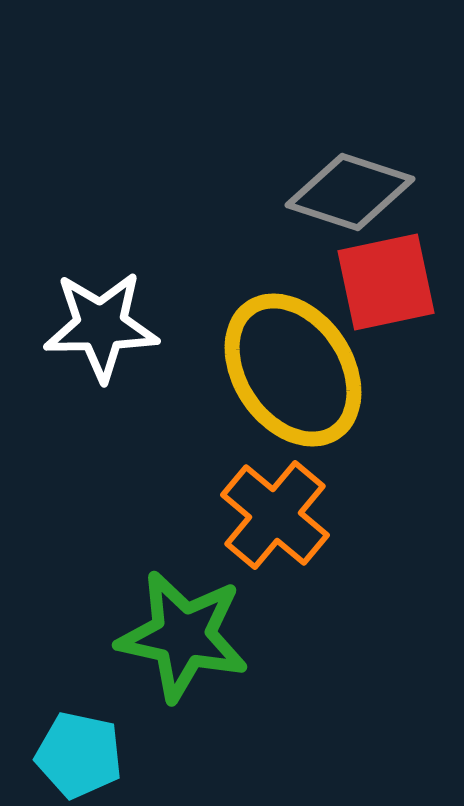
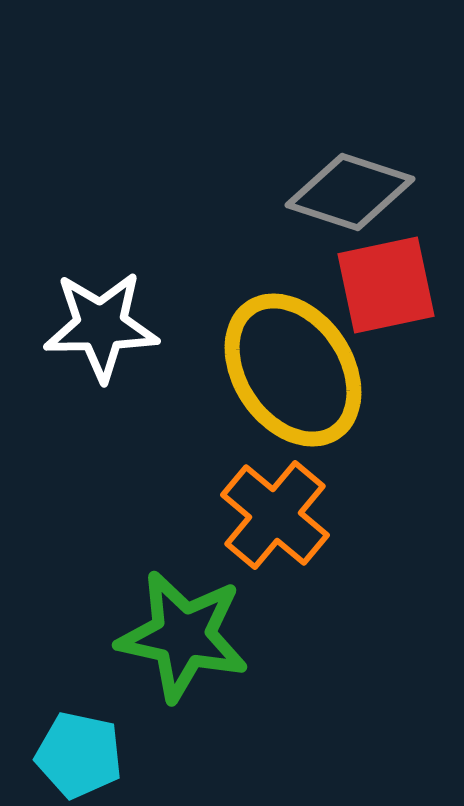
red square: moved 3 px down
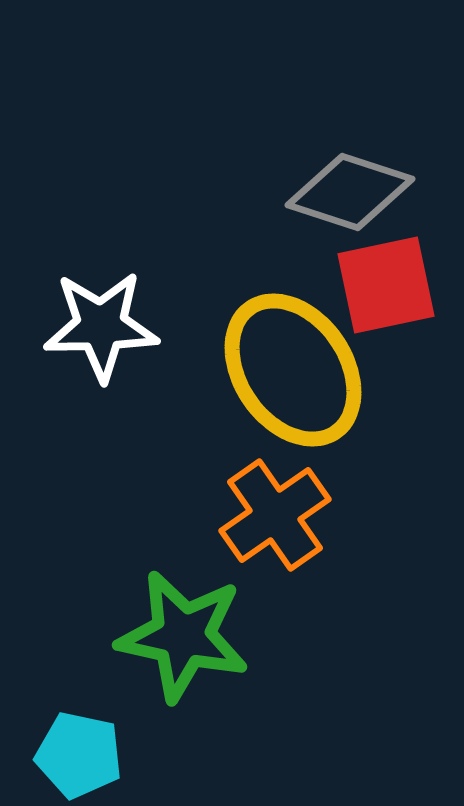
orange cross: rotated 15 degrees clockwise
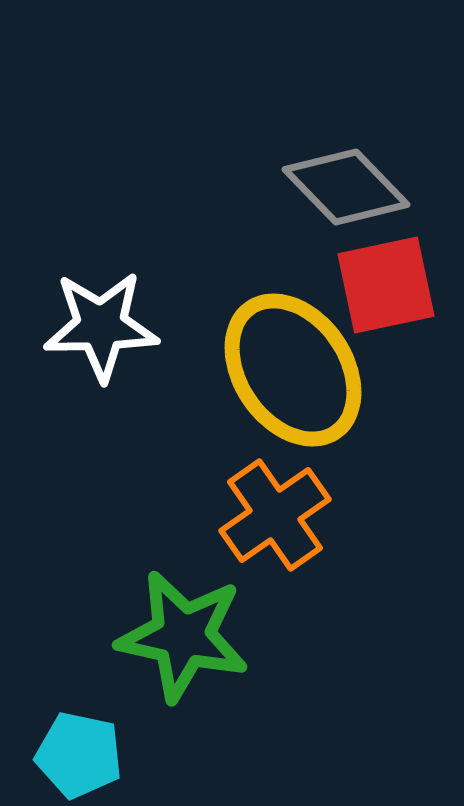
gray diamond: moved 4 px left, 5 px up; rotated 28 degrees clockwise
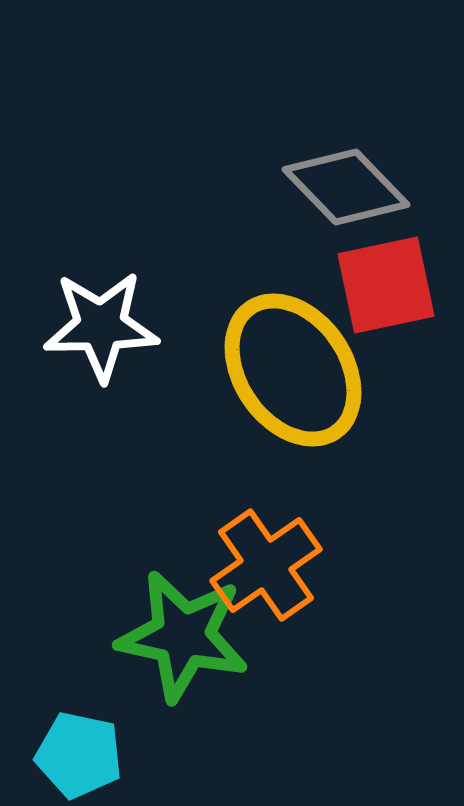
orange cross: moved 9 px left, 50 px down
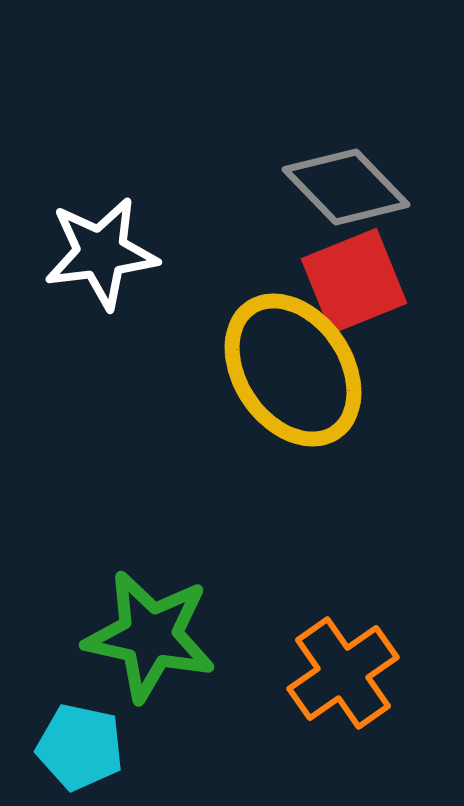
red square: moved 32 px left, 4 px up; rotated 10 degrees counterclockwise
white star: moved 73 px up; rotated 6 degrees counterclockwise
orange cross: moved 77 px right, 108 px down
green star: moved 33 px left
cyan pentagon: moved 1 px right, 8 px up
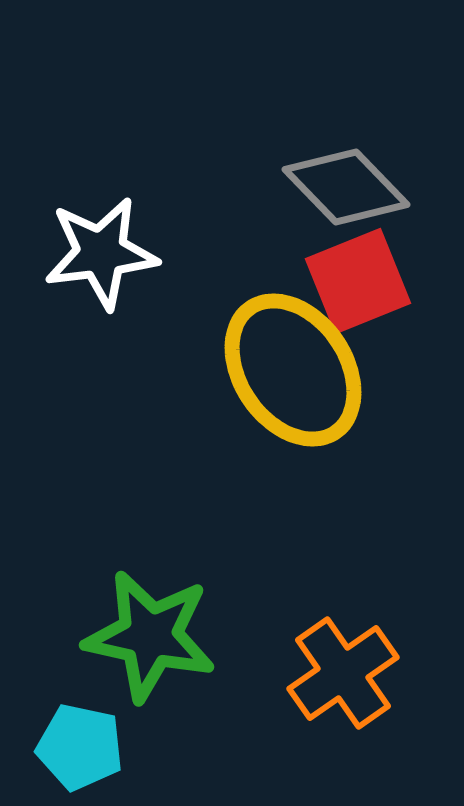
red square: moved 4 px right
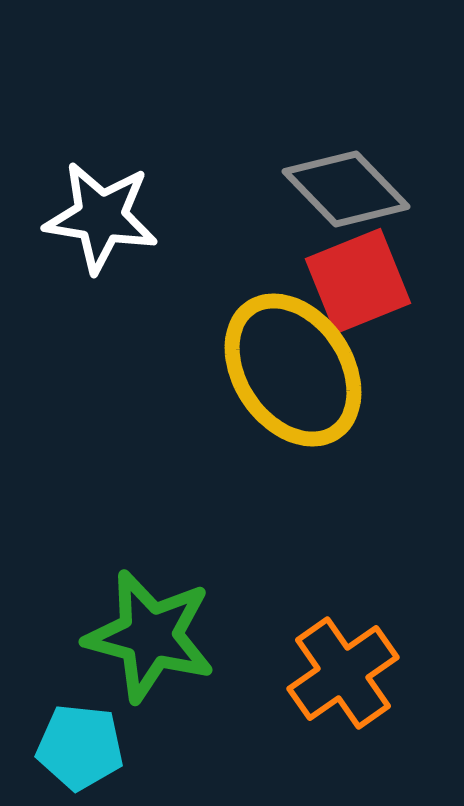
gray diamond: moved 2 px down
white star: moved 36 px up; rotated 16 degrees clockwise
green star: rotated 3 degrees clockwise
cyan pentagon: rotated 6 degrees counterclockwise
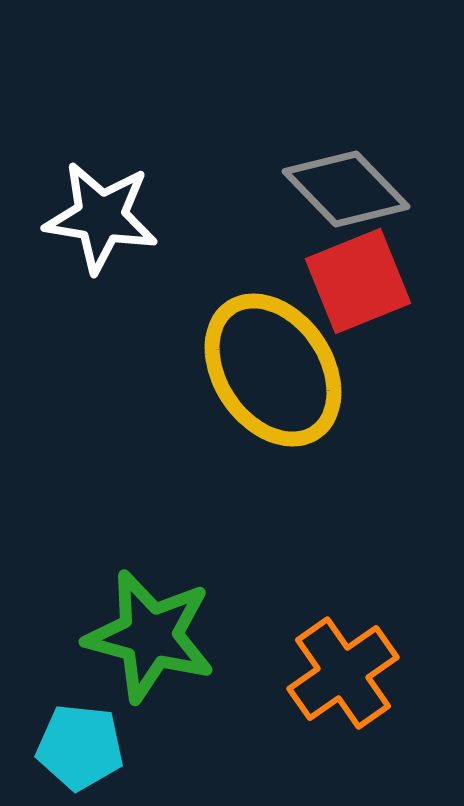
yellow ellipse: moved 20 px left
